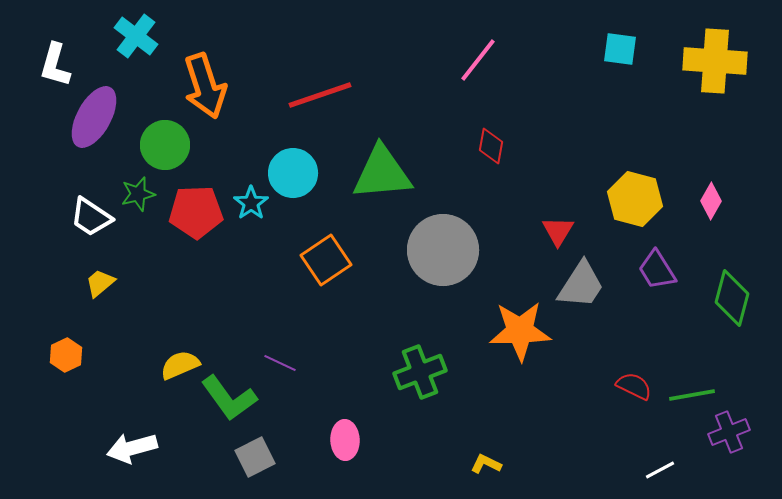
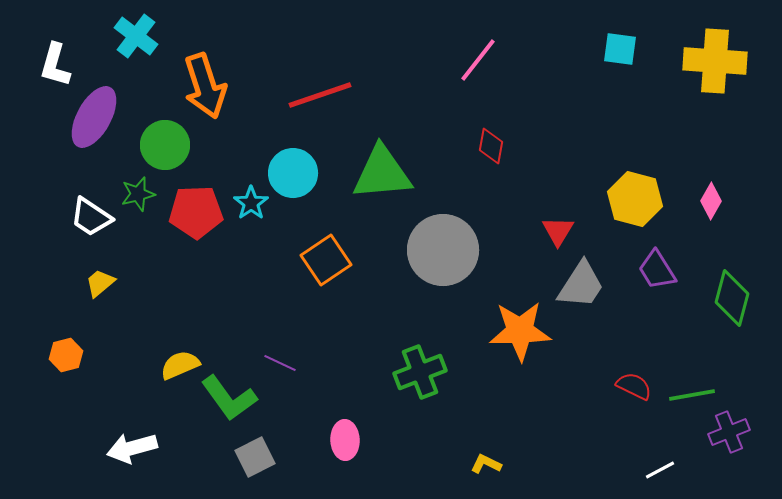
orange hexagon: rotated 12 degrees clockwise
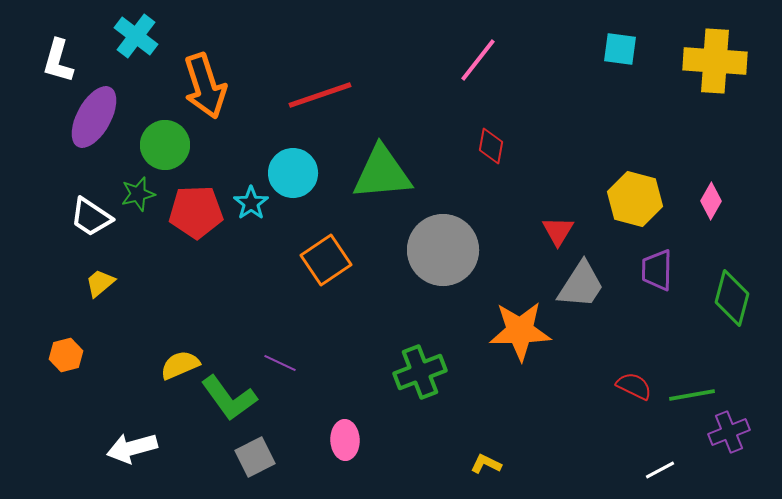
white L-shape: moved 3 px right, 4 px up
purple trapezoid: rotated 33 degrees clockwise
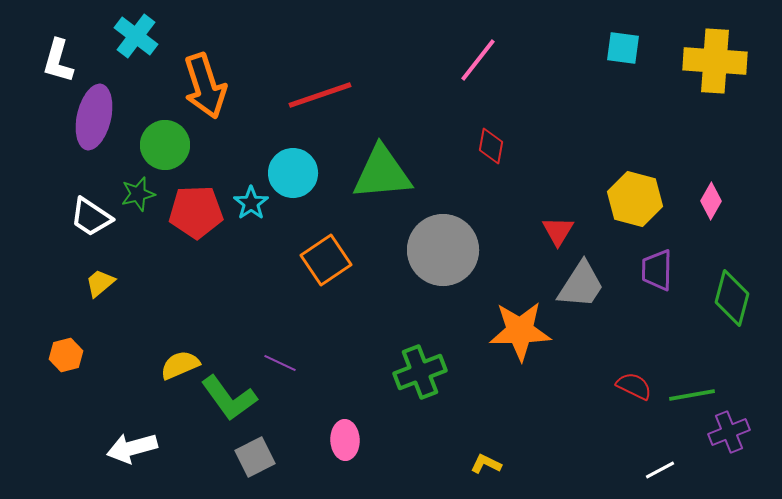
cyan square: moved 3 px right, 1 px up
purple ellipse: rotated 16 degrees counterclockwise
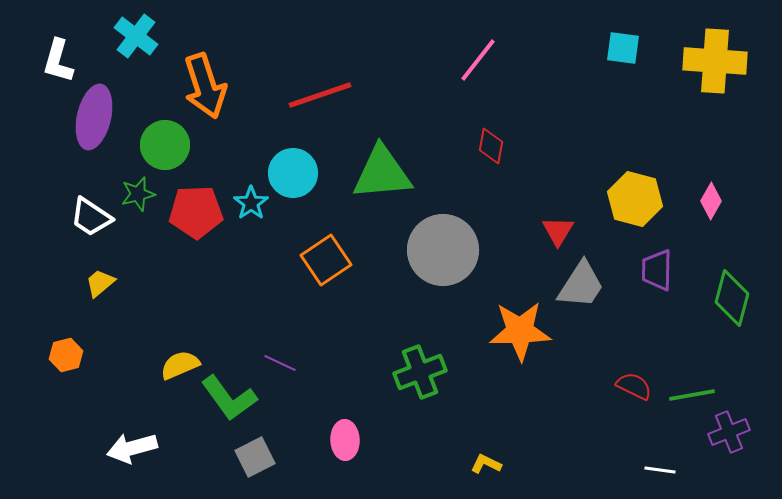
white line: rotated 36 degrees clockwise
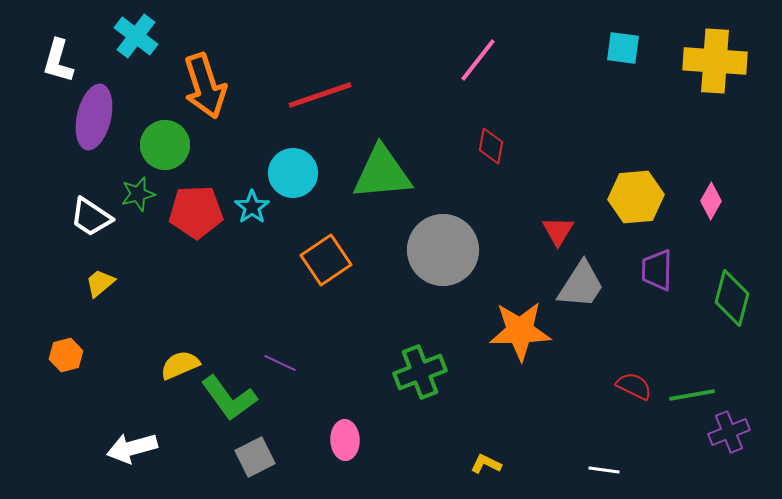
yellow hexagon: moved 1 px right, 2 px up; rotated 20 degrees counterclockwise
cyan star: moved 1 px right, 4 px down
white line: moved 56 px left
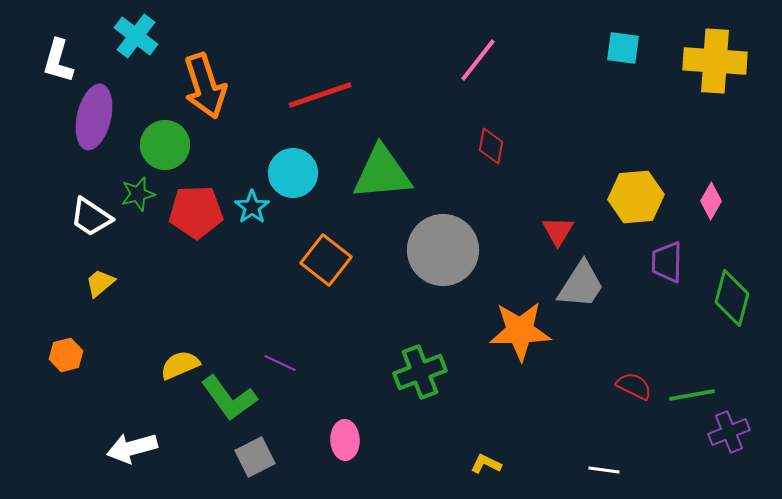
orange square: rotated 18 degrees counterclockwise
purple trapezoid: moved 10 px right, 8 px up
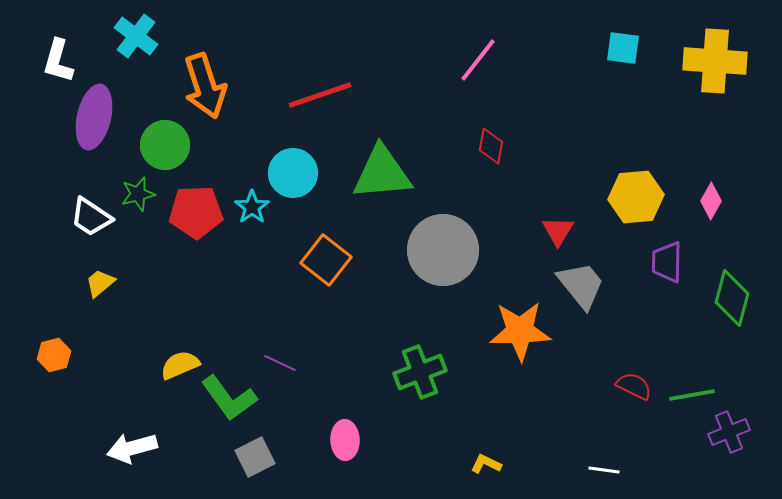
gray trapezoid: rotated 72 degrees counterclockwise
orange hexagon: moved 12 px left
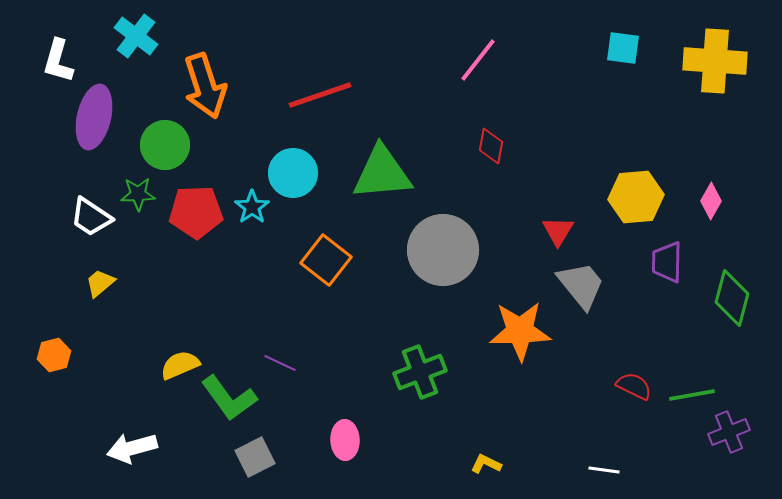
green star: rotated 12 degrees clockwise
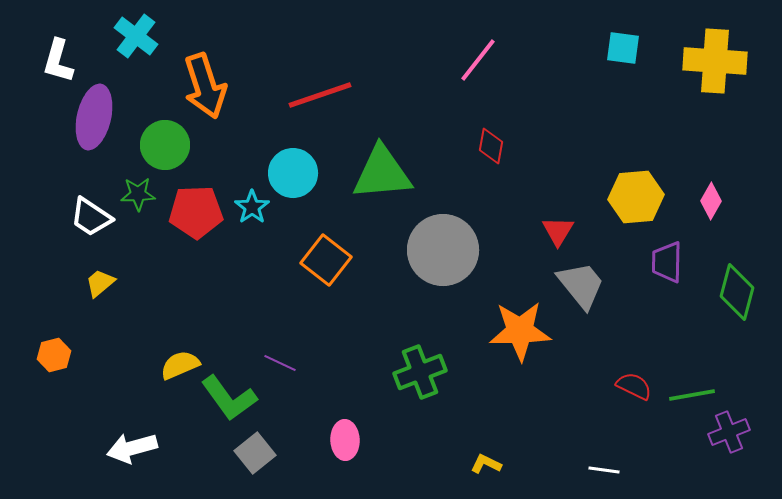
green diamond: moved 5 px right, 6 px up
gray square: moved 4 px up; rotated 12 degrees counterclockwise
